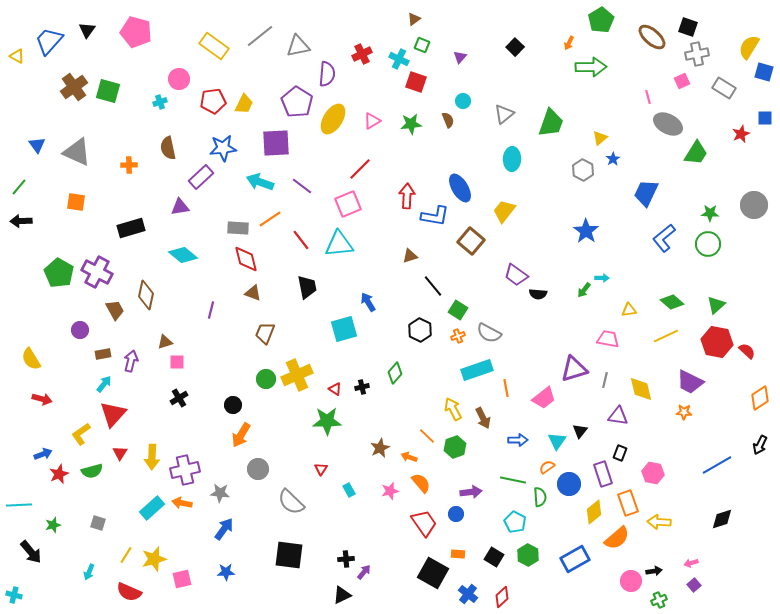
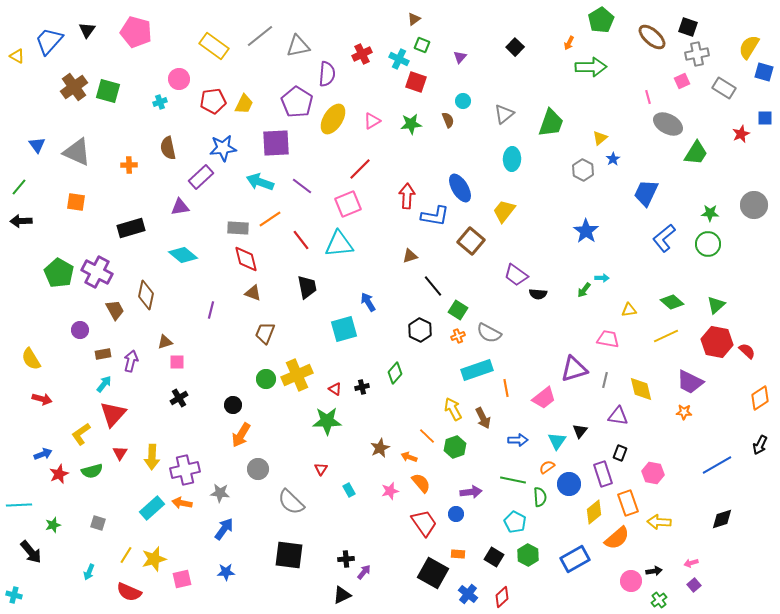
green cross at (659, 600): rotated 14 degrees counterclockwise
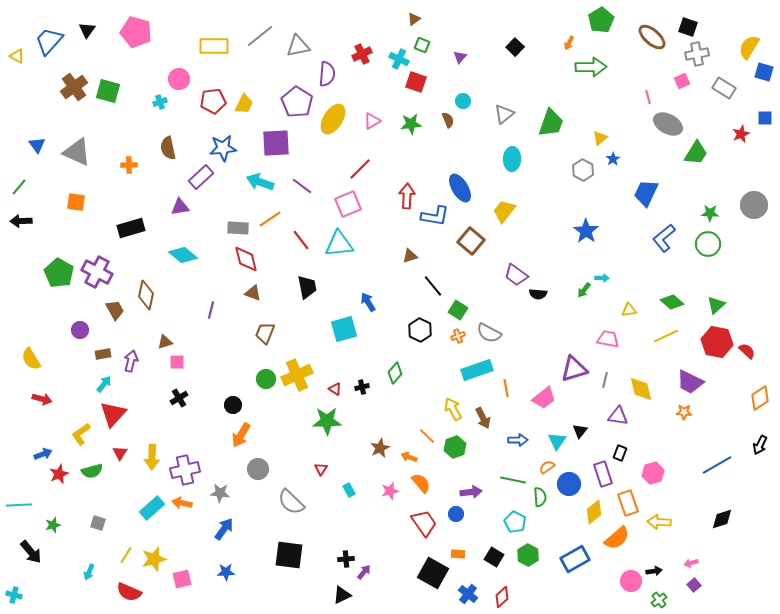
yellow rectangle at (214, 46): rotated 36 degrees counterclockwise
pink hexagon at (653, 473): rotated 25 degrees counterclockwise
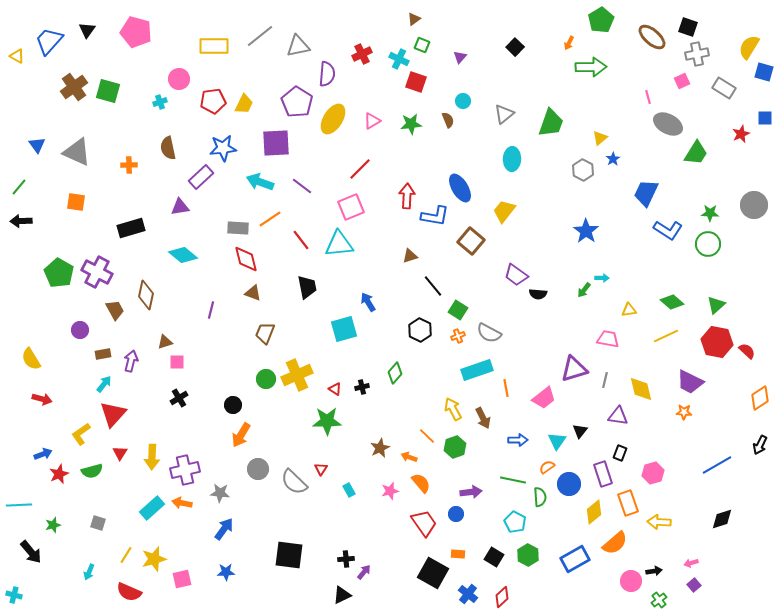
pink square at (348, 204): moved 3 px right, 3 px down
blue L-shape at (664, 238): moved 4 px right, 8 px up; rotated 108 degrees counterclockwise
gray semicircle at (291, 502): moved 3 px right, 20 px up
orange semicircle at (617, 538): moved 2 px left, 5 px down
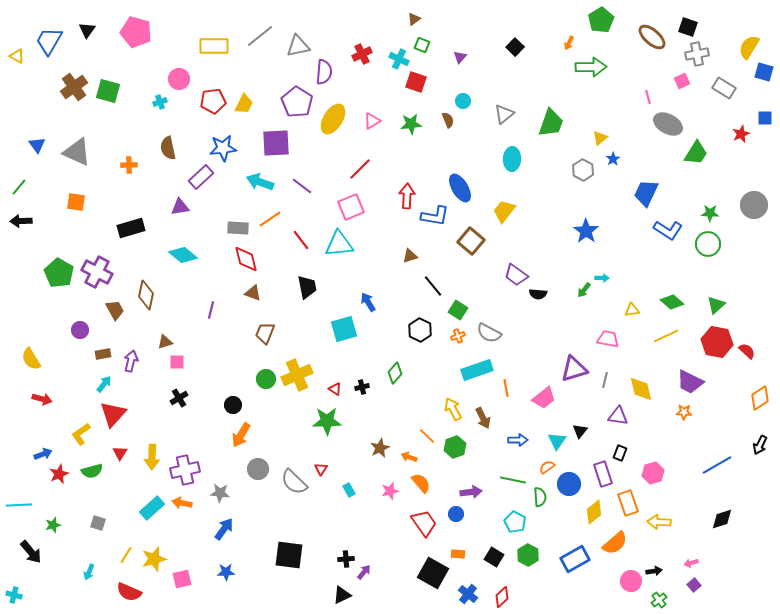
blue trapezoid at (49, 41): rotated 12 degrees counterclockwise
purple semicircle at (327, 74): moved 3 px left, 2 px up
yellow triangle at (629, 310): moved 3 px right
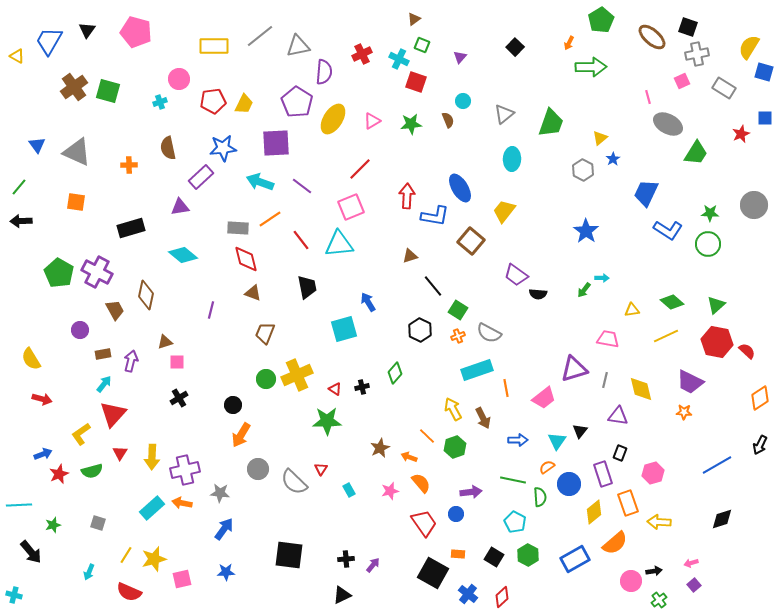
purple arrow at (364, 572): moved 9 px right, 7 px up
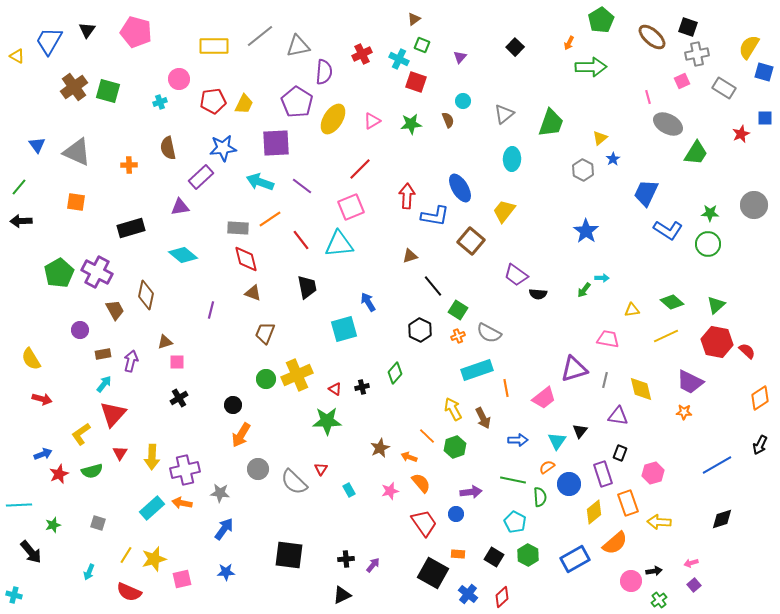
green pentagon at (59, 273): rotated 12 degrees clockwise
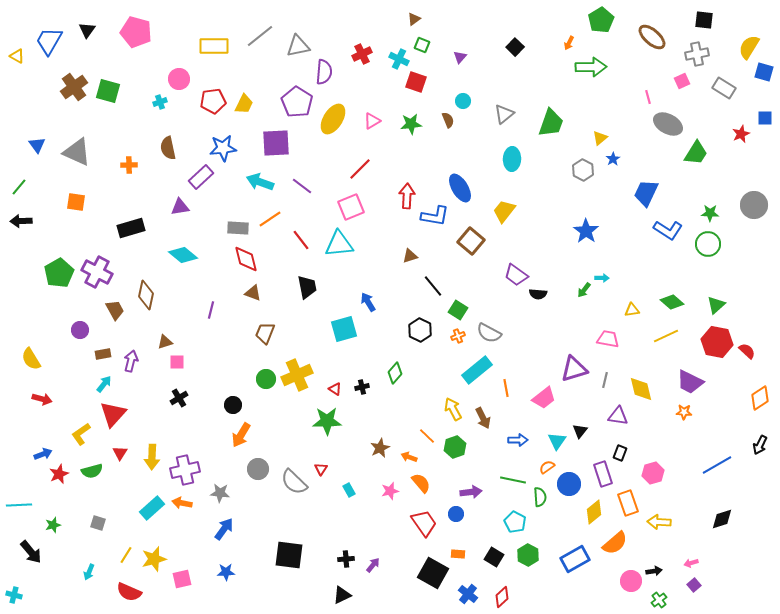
black square at (688, 27): moved 16 px right, 7 px up; rotated 12 degrees counterclockwise
cyan rectangle at (477, 370): rotated 20 degrees counterclockwise
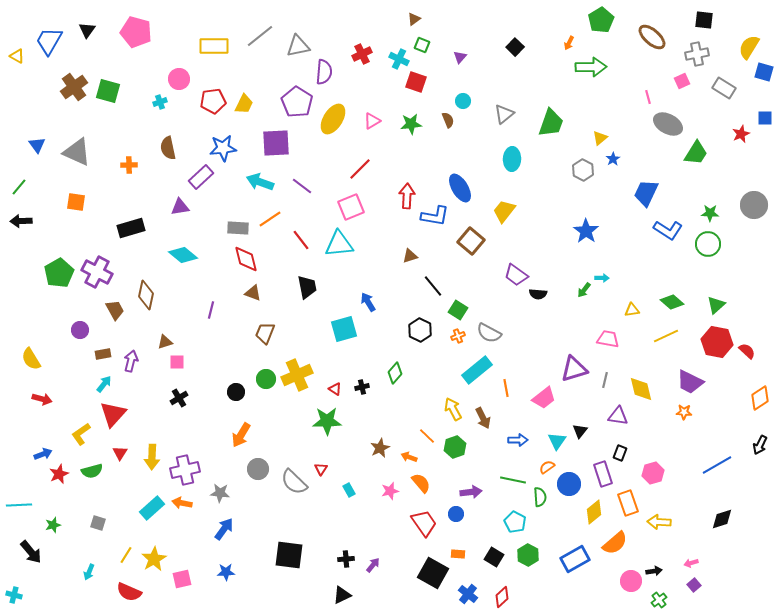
black circle at (233, 405): moved 3 px right, 13 px up
yellow star at (154, 559): rotated 15 degrees counterclockwise
